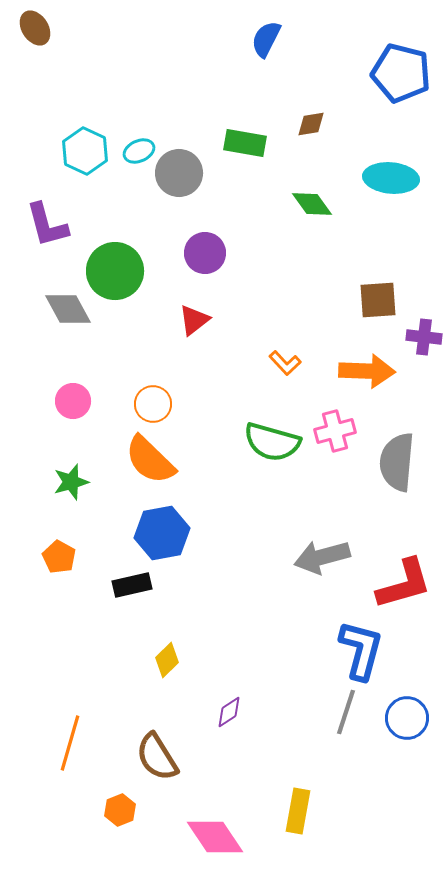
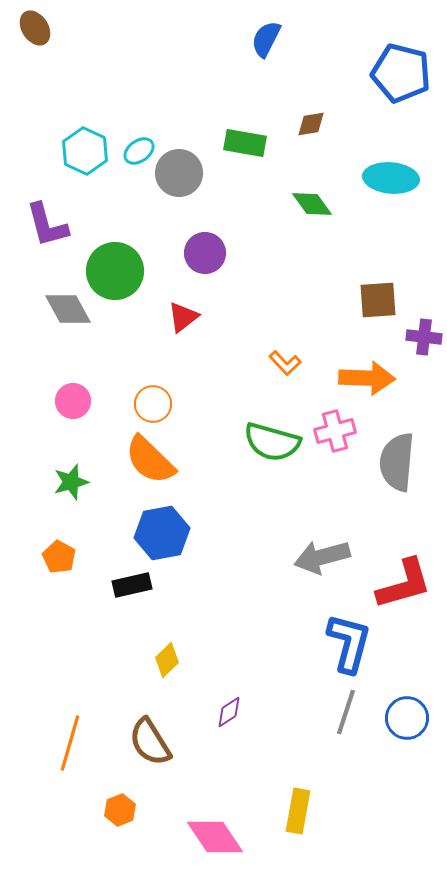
cyan ellipse at (139, 151): rotated 12 degrees counterclockwise
red triangle at (194, 320): moved 11 px left, 3 px up
orange arrow at (367, 371): moved 7 px down
blue L-shape at (361, 650): moved 12 px left, 7 px up
brown semicircle at (157, 757): moved 7 px left, 15 px up
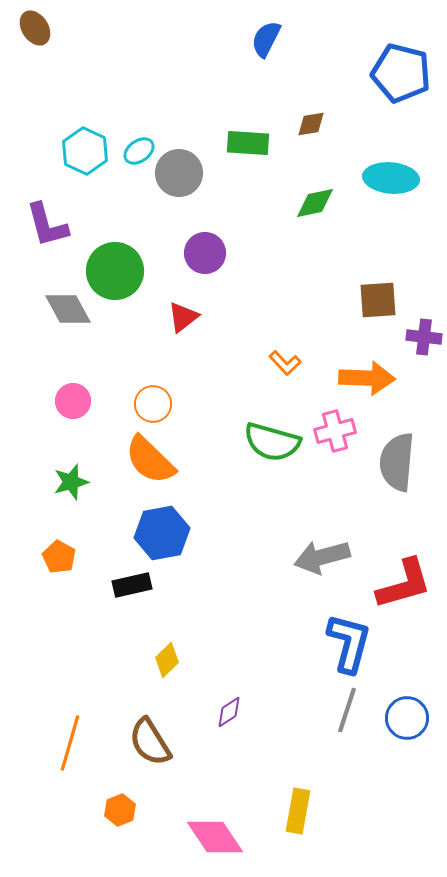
green rectangle at (245, 143): moved 3 px right; rotated 6 degrees counterclockwise
green diamond at (312, 204): moved 3 px right, 1 px up; rotated 66 degrees counterclockwise
gray line at (346, 712): moved 1 px right, 2 px up
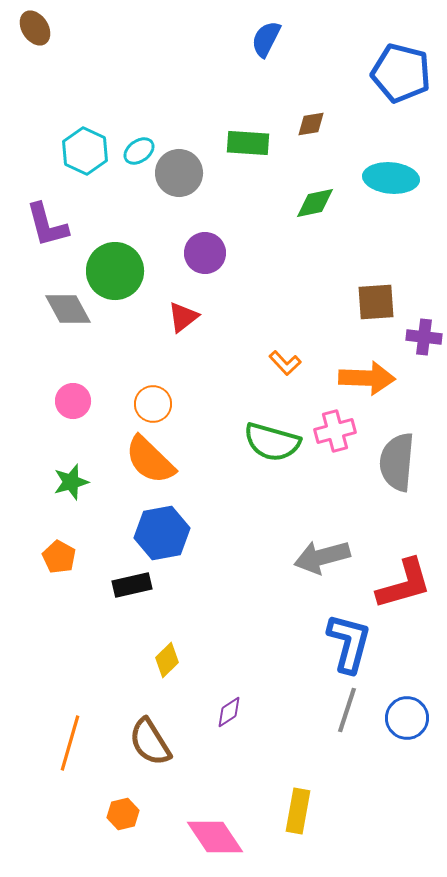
brown square at (378, 300): moved 2 px left, 2 px down
orange hexagon at (120, 810): moved 3 px right, 4 px down; rotated 8 degrees clockwise
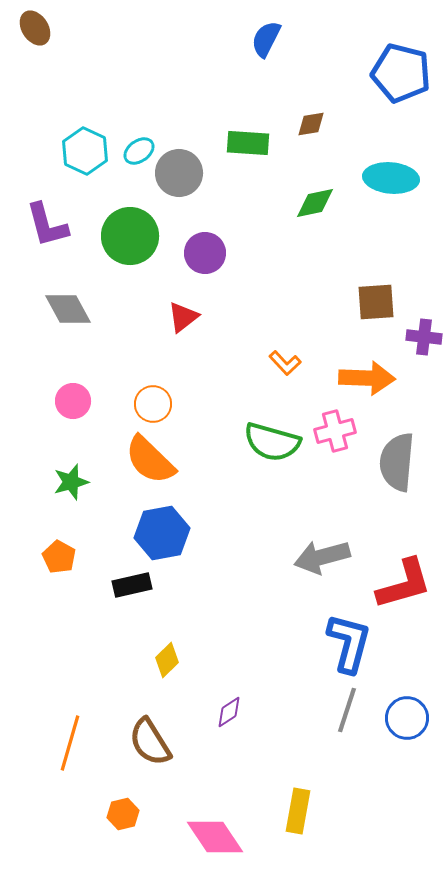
green circle at (115, 271): moved 15 px right, 35 px up
